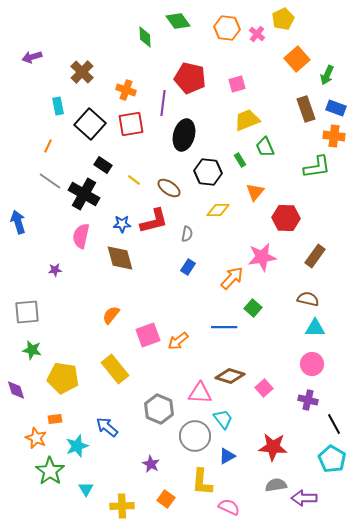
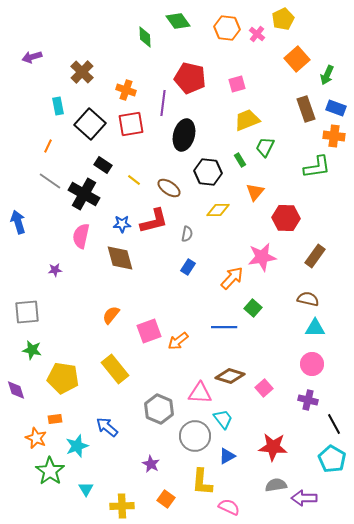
green trapezoid at (265, 147): rotated 50 degrees clockwise
pink square at (148, 335): moved 1 px right, 4 px up
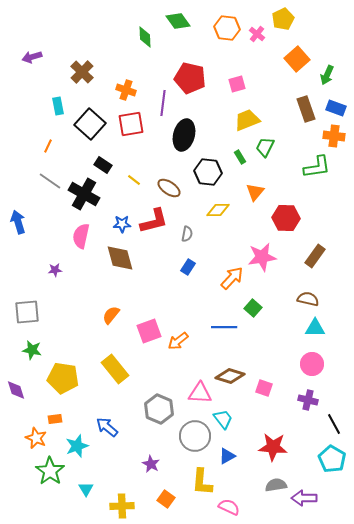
green rectangle at (240, 160): moved 3 px up
pink square at (264, 388): rotated 30 degrees counterclockwise
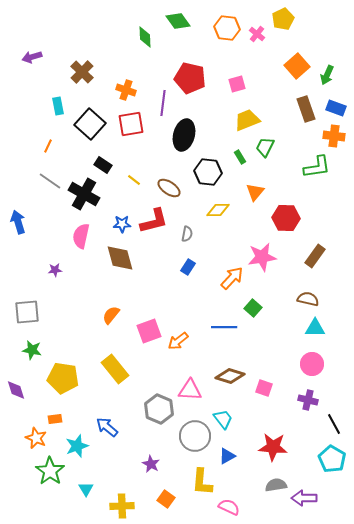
orange square at (297, 59): moved 7 px down
pink triangle at (200, 393): moved 10 px left, 3 px up
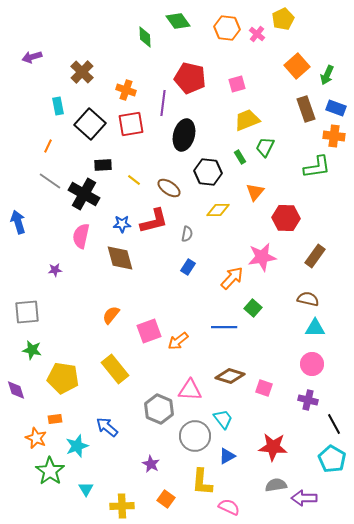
black rectangle at (103, 165): rotated 36 degrees counterclockwise
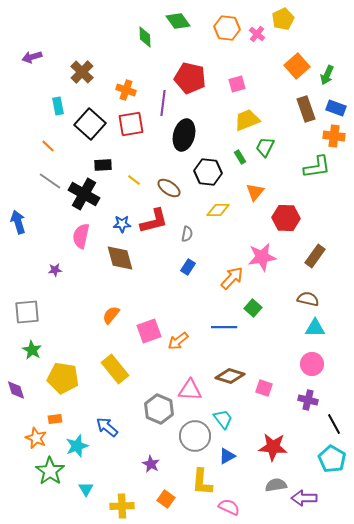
orange line at (48, 146): rotated 72 degrees counterclockwise
green star at (32, 350): rotated 18 degrees clockwise
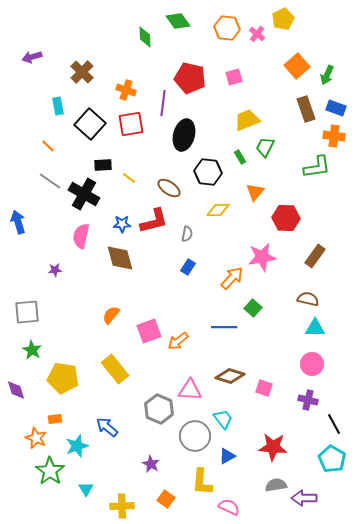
pink square at (237, 84): moved 3 px left, 7 px up
yellow line at (134, 180): moved 5 px left, 2 px up
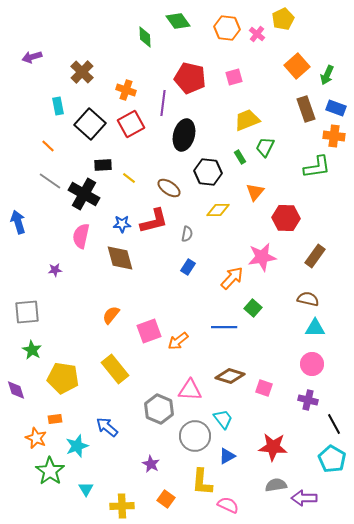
red square at (131, 124): rotated 20 degrees counterclockwise
pink semicircle at (229, 507): moved 1 px left, 2 px up
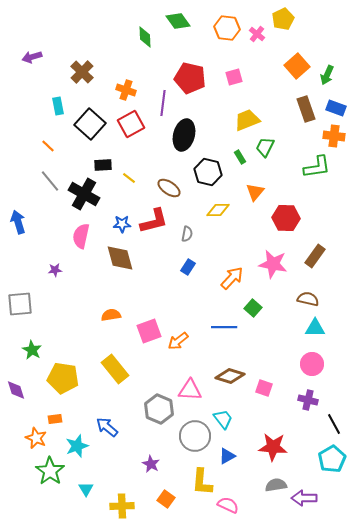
black hexagon at (208, 172): rotated 8 degrees clockwise
gray line at (50, 181): rotated 15 degrees clockwise
pink star at (262, 257): moved 11 px right, 7 px down; rotated 20 degrees clockwise
gray square at (27, 312): moved 7 px left, 8 px up
orange semicircle at (111, 315): rotated 42 degrees clockwise
cyan pentagon at (332, 459): rotated 12 degrees clockwise
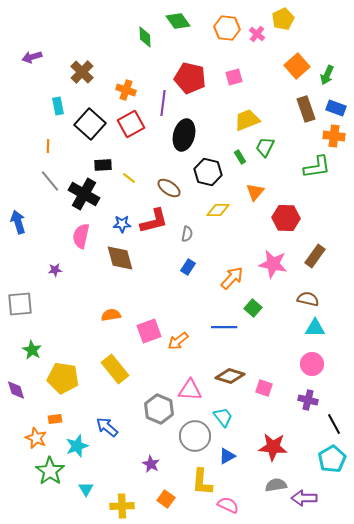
orange line at (48, 146): rotated 48 degrees clockwise
cyan trapezoid at (223, 419): moved 2 px up
